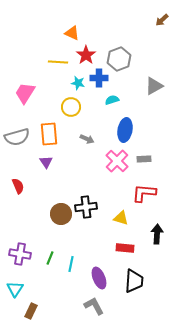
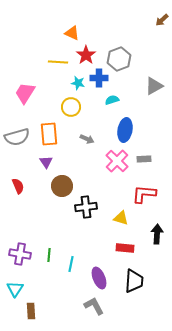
red L-shape: moved 1 px down
brown circle: moved 1 px right, 28 px up
green line: moved 1 px left, 3 px up; rotated 16 degrees counterclockwise
brown rectangle: rotated 28 degrees counterclockwise
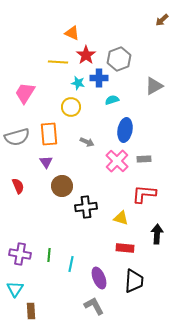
gray arrow: moved 3 px down
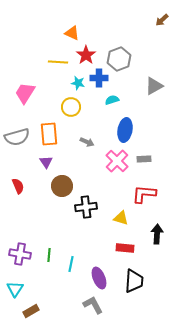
gray L-shape: moved 1 px left, 1 px up
brown rectangle: rotated 63 degrees clockwise
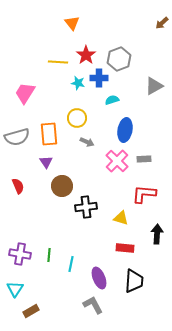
brown arrow: moved 3 px down
orange triangle: moved 10 px up; rotated 28 degrees clockwise
yellow circle: moved 6 px right, 11 px down
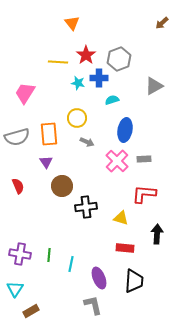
gray L-shape: rotated 15 degrees clockwise
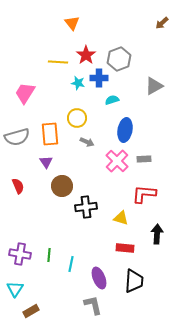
orange rectangle: moved 1 px right
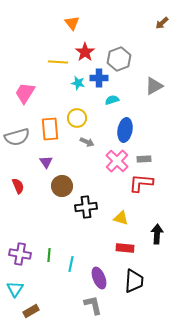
red star: moved 1 px left, 3 px up
orange rectangle: moved 5 px up
red L-shape: moved 3 px left, 11 px up
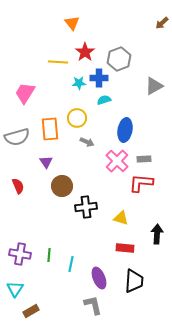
cyan star: moved 1 px right; rotated 16 degrees counterclockwise
cyan semicircle: moved 8 px left
